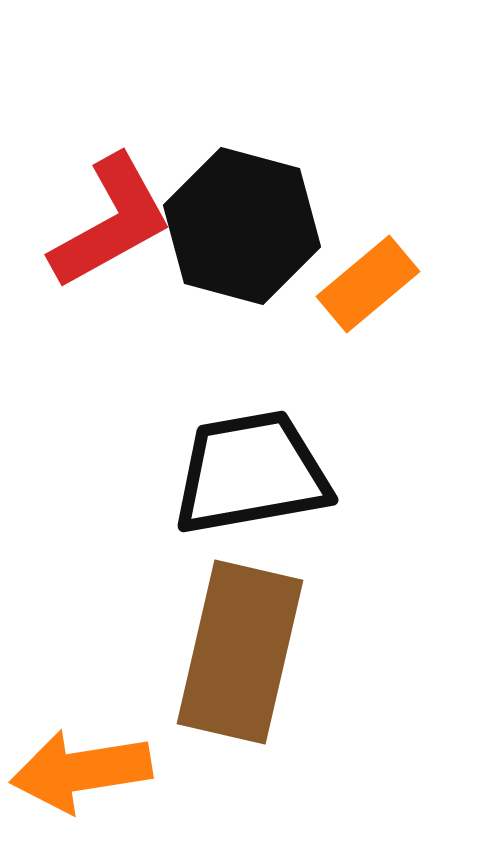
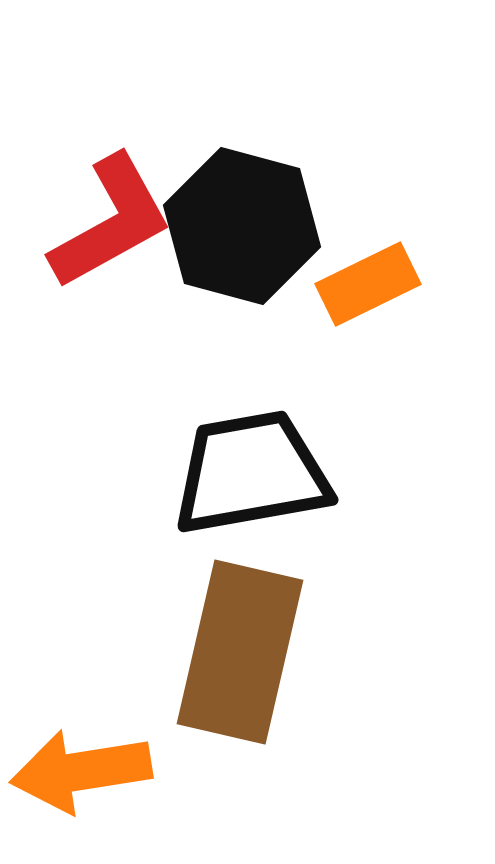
orange rectangle: rotated 14 degrees clockwise
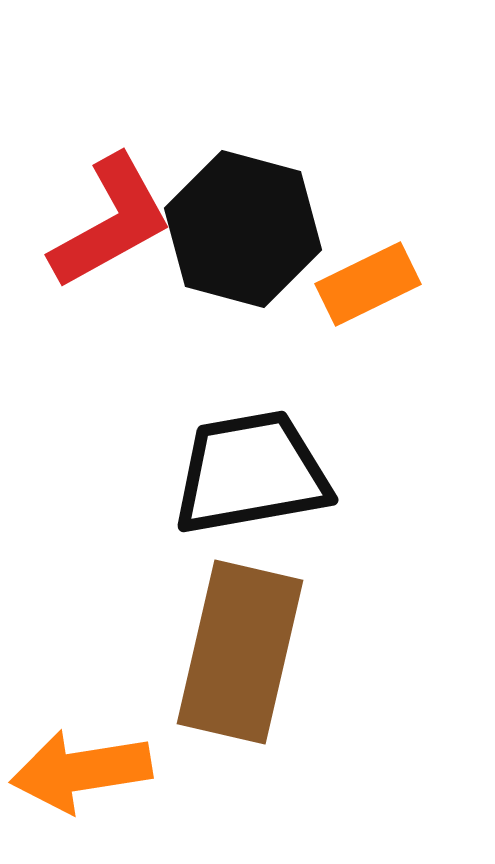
black hexagon: moved 1 px right, 3 px down
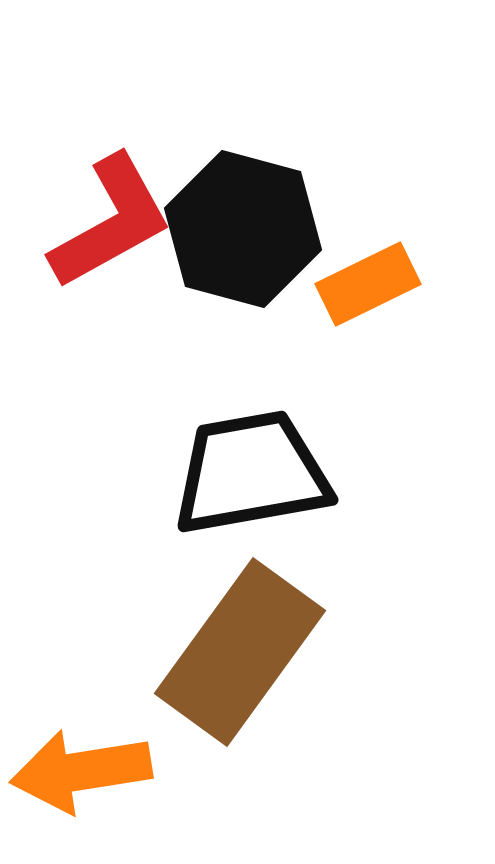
brown rectangle: rotated 23 degrees clockwise
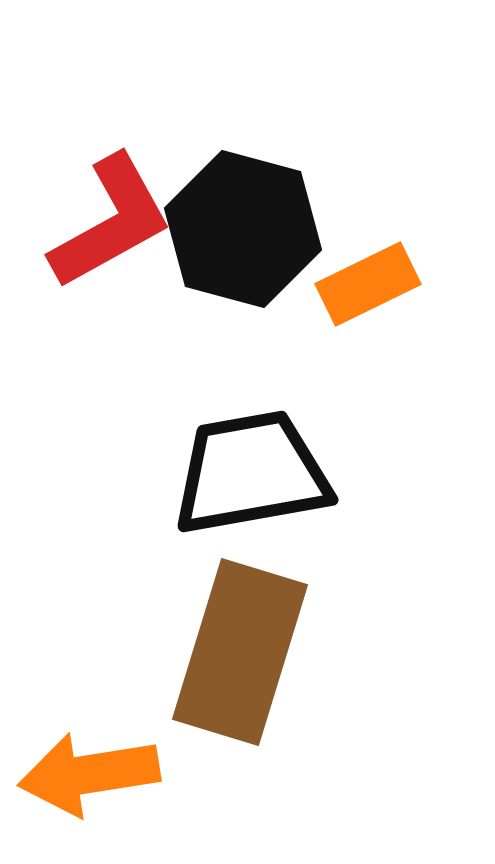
brown rectangle: rotated 19 degrees counterclockwise
orange arrow: moved 8 px right, 3 px down
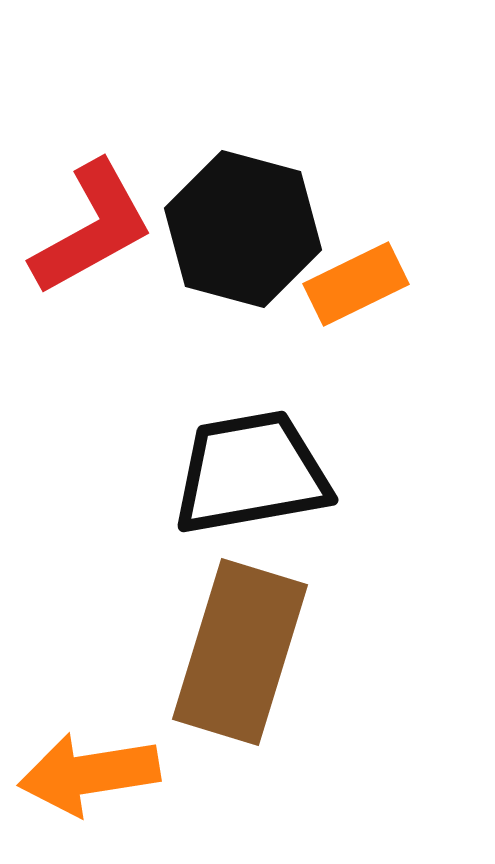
red L-shape: moved 19 px left, 6 px down
orange rectangle: moved 12 px left
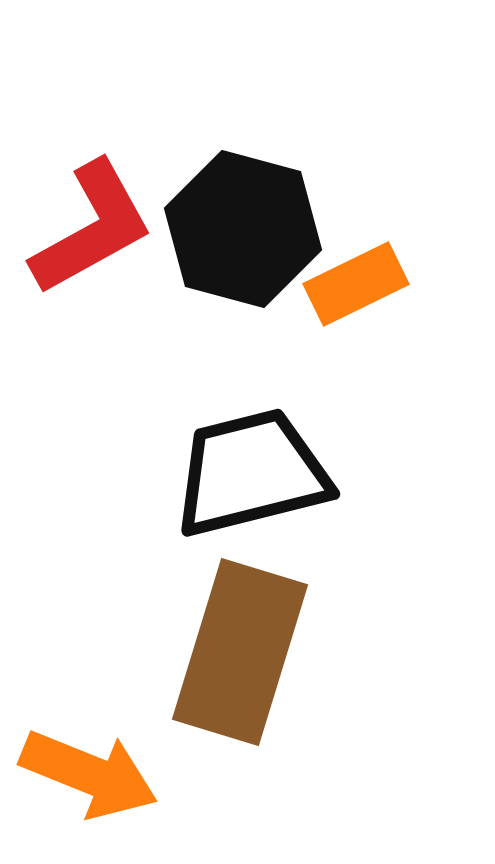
black trapezoid: rotated 4 degrees counterclockwise
orange arrow: rotated 149 degrees counterclockwise
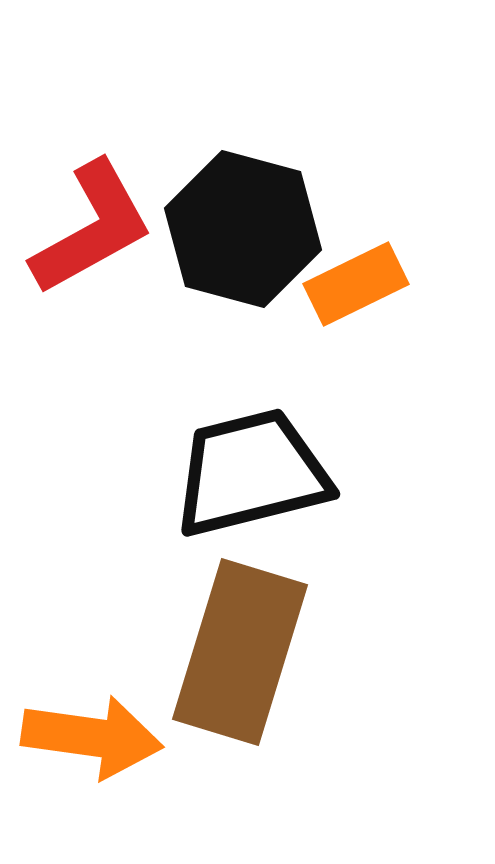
orange arrow: moved 3 px right, 37 px up; rotated 14 degrees counterclockwise
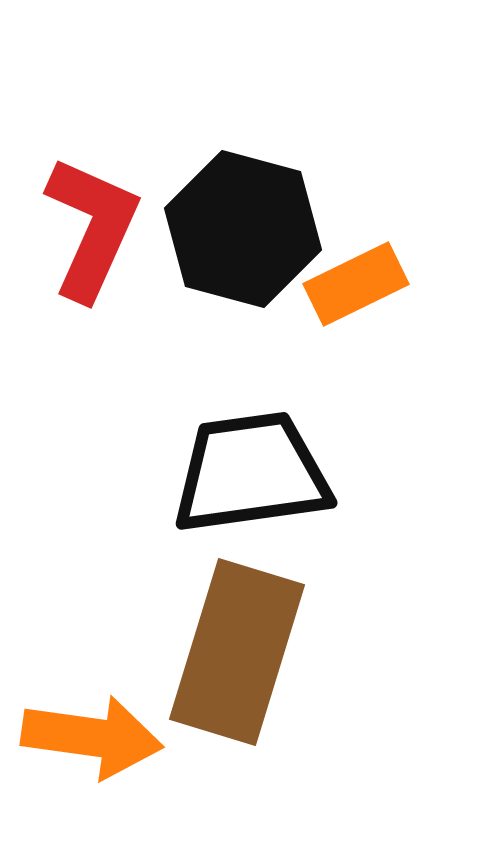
red L-shape: rotated 37 degrees counterclockwise
black trapezoid: rotated 6 degrees clockwise
brown rectangle: moved 3 px left
